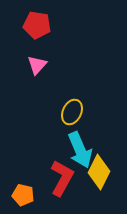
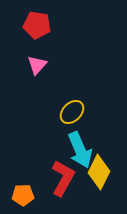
yellow ellipse: rotated 20 degrees clockwise
red L-shape: moved 1 px right
orange pentagon: rotated 15 degrees counterclockwise
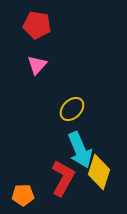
yellow ellipse: moved 3 px up
yellow diamond: rotated 8 degrees counterclockwise
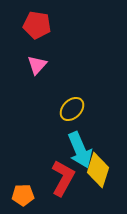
yellow diamond: moved 1 px left, 2 px up
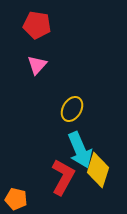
yellow ellipse: rotated 15 degrees counterclockwise
red L-shape: moved 1 px up
orange pentagon: moved 7 px left, 4 px down; rotated 15 degrees clockwise
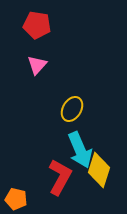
yellow diamond: moved 1 px right
red L-shape: moved 3 px left
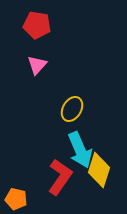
red L-shape: rotated 6 degrees clockwise
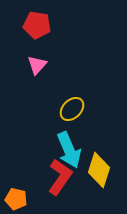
yellow ellipse: rotated 15 degrees clockwise
cyan arrow: moved 11 px left
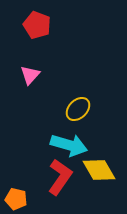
red pentagon: rotated 12 degrees clockwise
pink triangle: moved 7 px left, 10 px down
yellow ellipse: moved 6 px right
cyan arrow: moved 5 px up; rotated 51 degrees counterclockwise
yellow diamond: rotated 48 degrees counterclockwise
